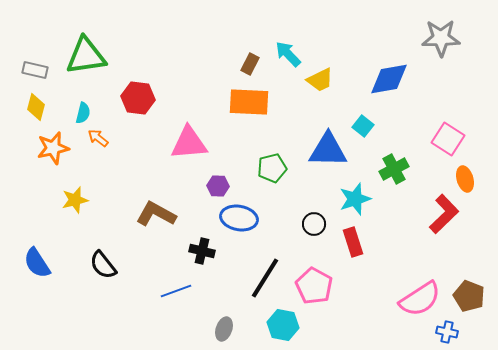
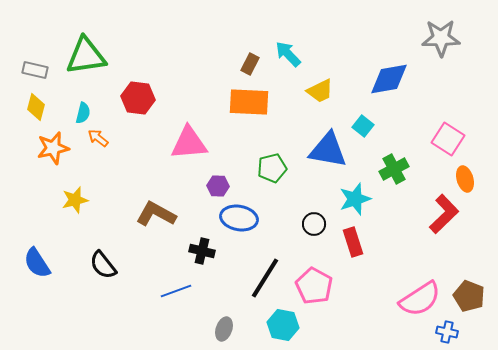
yellow trapezoid: moved 11 px down
blue triangle: rotated 9 degrees clockwise
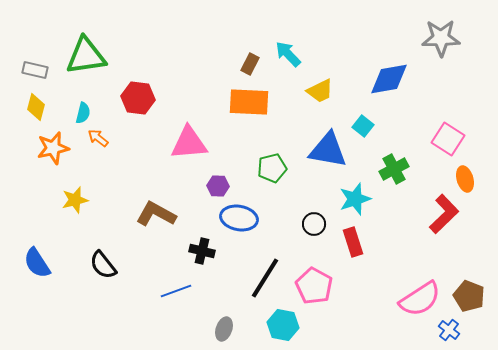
blue cross: moved 2 px right, 2 px up; rotated 25 degrees clockwise
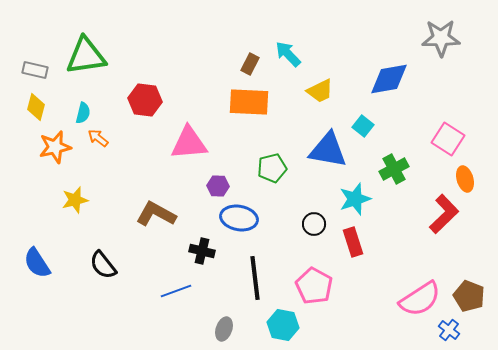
red hexagon: moved 7 px right, 2 px down
orange star: moved 2 px right, 1 px up
black line: moved 10 px left; rotated 39 degrees counterclockwise
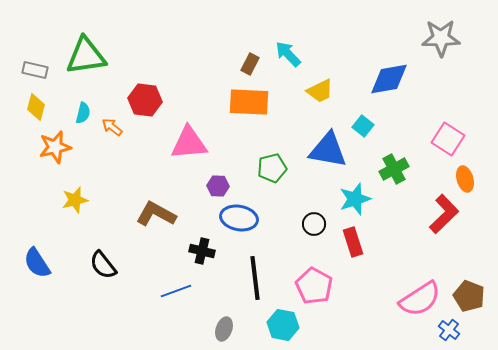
orange arrow: moved 14 px right, 11 px up
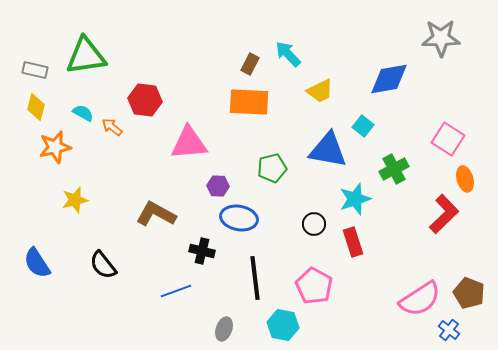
cyan semicircle: rotated 75 degrees counterclockwise
brown pentagon: moved 3 px up
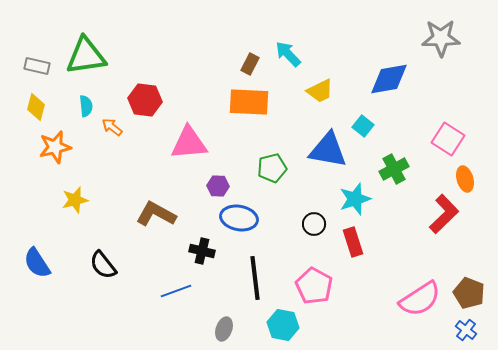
gray rectangle: moved 2 px right, 4 px up
cyan semicircle: moved 3 px right, 7 px up; rotated 55 degrees clockwise
blue cross: moved 17 px right
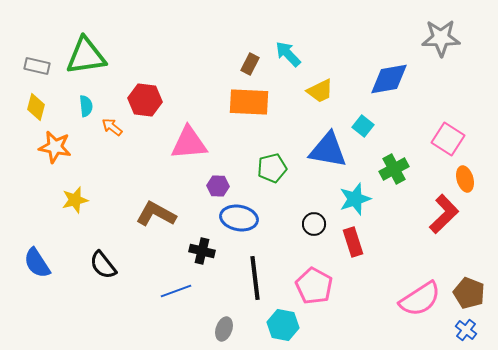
orange star: rotated 24 degrees clockwise
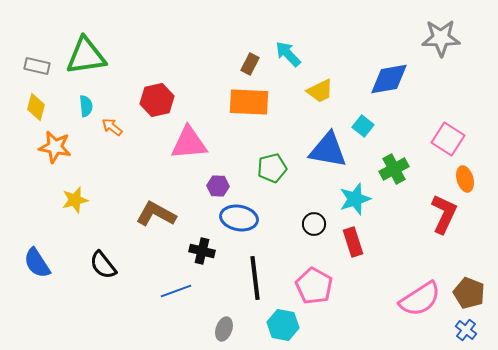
red hexagon: moved 12 px right; rotated 20 degrees counterclockwise
red L-shape: rotated 21 degrees counterclockwise
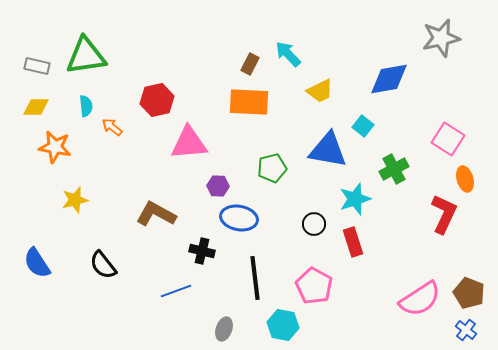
gray star: rotated 12 degrees counterclockwise
yellow diamond: rotated 76 degrees clockwise
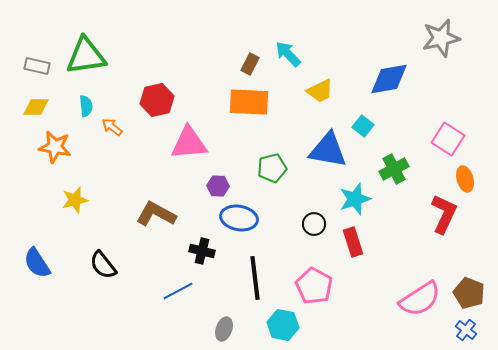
blue line: moved 2 px right; rotated 8 degrees counterclockwise
